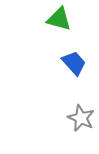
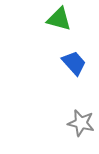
gray star: moved 5 px down; rotated 12 degrees counterclockwise
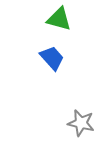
blue trapezoid: moved 22 px left, 5 px up
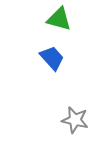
gray star: moved 6 px left, 3 px up
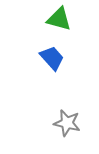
gray star: moved 8 px left, 3 px down
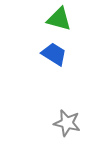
blue trapezoid: moved 2 px right, 4 px up; rotated 16 degrees counterclockwise
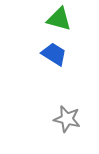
gray star: moved 4 px up
